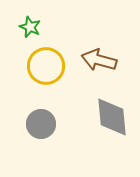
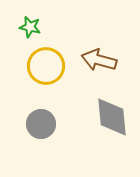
green star: rotated 10 degrees counterclockwise
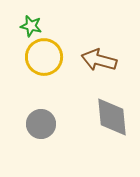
green star: moved 1 px right, 1 px up
yellow circle: moved 2 px left, 9 px up
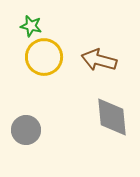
gray circle: moved 15 px left, 6 px down
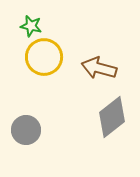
brown arrow: moved 8 px down
gray diamond: rotated 57 degrees clockwise
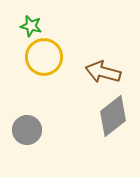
brown arrow: moved 4 px right, 4 px down
gray diamond: moved 1 px right, 1 px up
gray circle: moved 1 px right
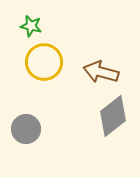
yellow circle: moved 5 px down
brown arrow: moved 2 px left
gray circle: moved 1 px left, 1 px up
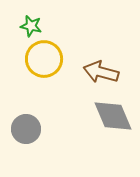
yellow circle: moved 3 px up
gray diamond: rotated 75 degrees counterclockwise
